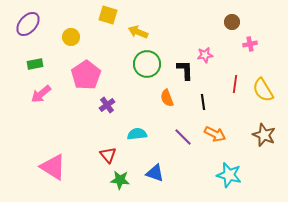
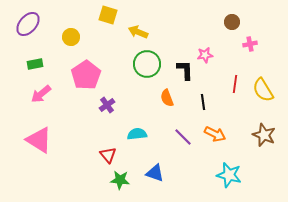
pink triangle: moved 14 px left, 27 px up
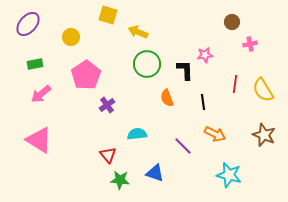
purple line: moved 9 px down
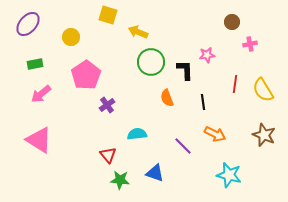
pink star: moved 2 px right
green circle: moved 4 px right, 2 px up
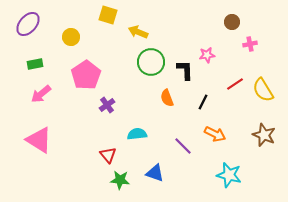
red line: rotated 48 degrees clockwise
black line: rotated 35 degrees clockwise
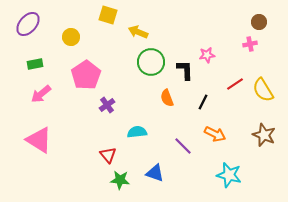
brown circle: moved 27 px right
cyan semicircle: moved 2 px up
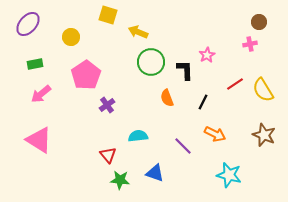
pink star: rotated 21 degrees counterclockwise
cyan semicircle: moved 1 px right, 4 px down
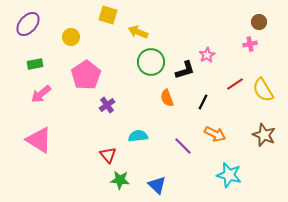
black L-shape: rotated 75 degrees clockwise
blue triangle: moved 2 px right, 12 px down; rotated 24 degrees clockwise
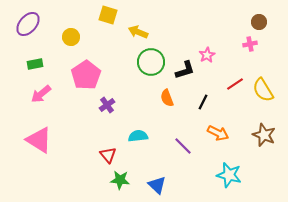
orange arrow: moved 3 px right, 1 px up
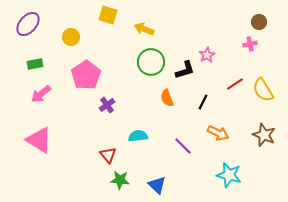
yellow arrow: moved 6 px right, 3 px up
